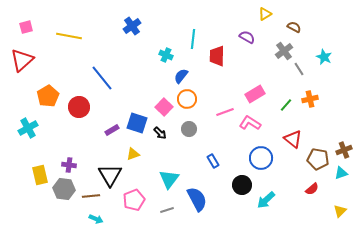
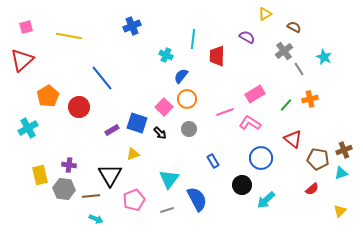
blue cross at (132, 26): rotated 12 degrees clockwise
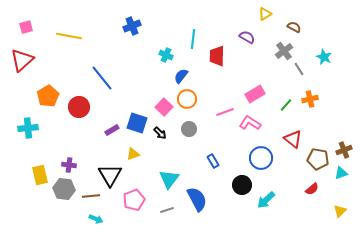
cyan cross at (28, 128): rotated 24 degrees clockwise
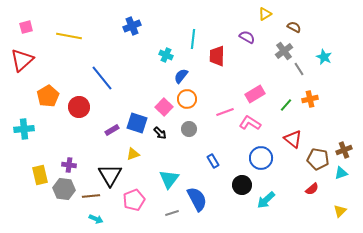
cyan cross at (28, 128): moved 4 px left, 1 px down
gray line at (167, 210): moved 5 px right, 3 px down
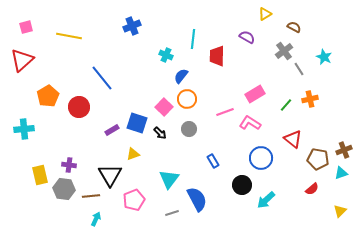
cyan arrow at (96, 219): rotated 88 degrees counterclockwise
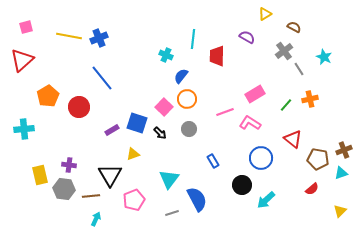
blue cross at (132, 26): moved 33 px left, 12 px down
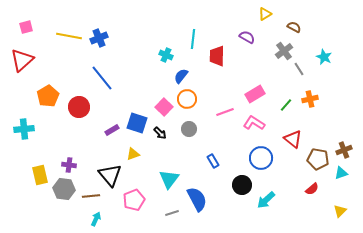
pink L-shape at (250, 123): moved 4 px right
black triangle at (110, 175): rotated 10 degrees counterclockwise
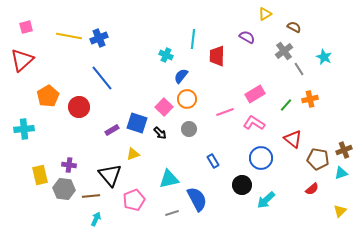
cyan triangle at (169, 179): rotated 40 degrees clockwise
